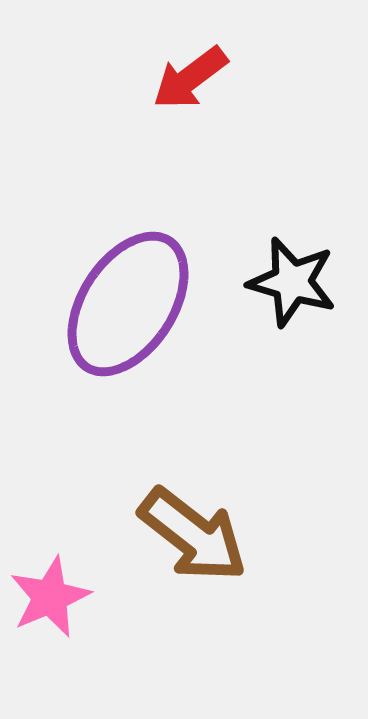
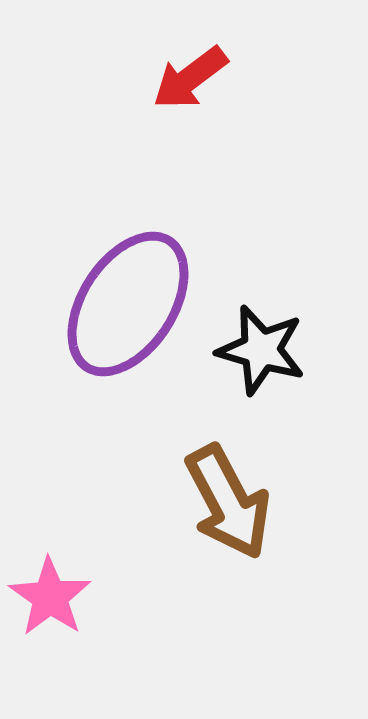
black star: moved 31 px left, 68 px down
brown arrow: moved 35 px right, 33 px up; rotated 24 degrees clockwise
pink star: rotated 14 degrees counterclockwise
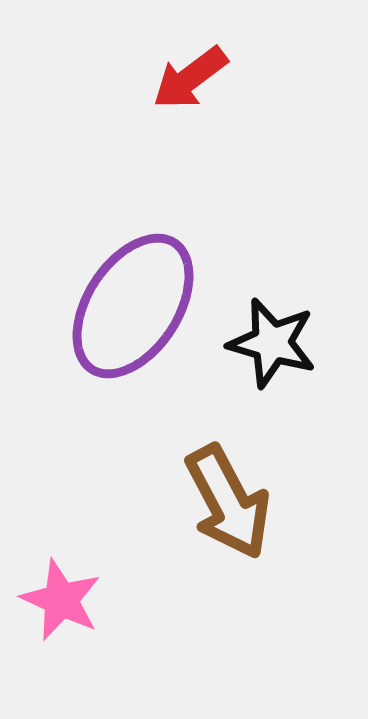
purple ellipse: moved 5 px right, 2 px down
black star: moved 11 px right, 7 px up
pink star: moved 11 px right, 3 px down; rotated 10 degrees counterclockwise
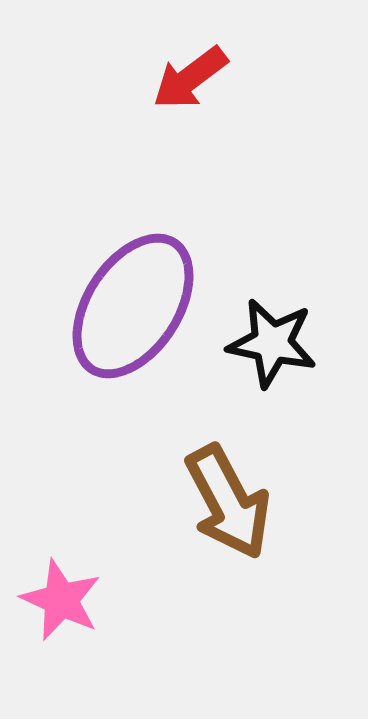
black star: rotated 4 degrees counterclockwise
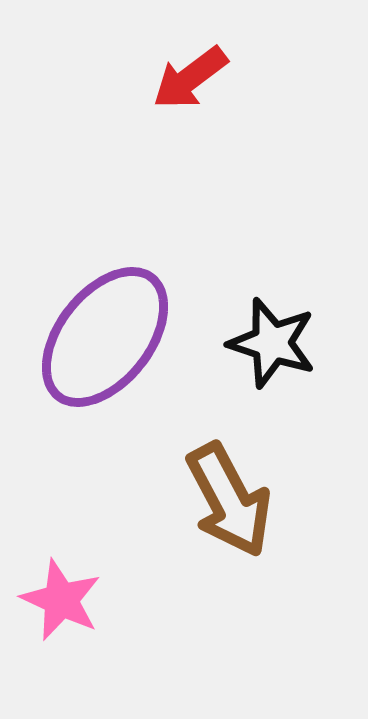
purple ellipse: moved 28 px left, 31 px down; rotated 5 degrees clockwise
black star: rotated 6 degrees clockwise
brown arrow: moved 1 px right, 2 px up
